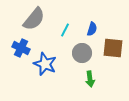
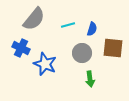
cyan line: moved 3 px right, 5 px up; rotated 48 degrees clockwise
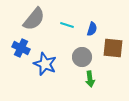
cyan line: moved 1 px left; rotated 32 degrees clockwise
gray circle: moved 4 px down
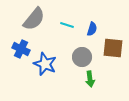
blue cross: moved 1 px down
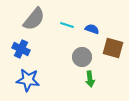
blue semicircle: rotated 88 degrees counterclockwise
brown square: rotated 10 degrees clockwise
blue star: moved 17 px left, 16 px down; rotated 15 degrees counterclockwise
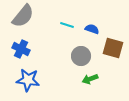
gray semicircle: moved 11 px left, 3 px up
gray circle: moved 1 px left, 1 px up
green arrow: rotated 77 degrees clockwise
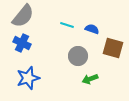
blue cross: moved 1 px right, 6 px up
gray circle: moved 3 px left
blue star: moved 2 px up; rotated 25 degrees counterclockwise
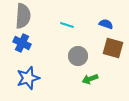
gray semicircle: rotated 35 degrees counterclockwise
blue semicircle: moved 14 px right, 5 px up
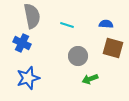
gray semicircle: moved 9 px right; rotated 15 degrees counterclockwise
blue semicircle: rotated 16 degrees counterclockwise
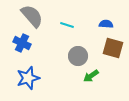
gray semicircle: rotated 30 degrees counterclockwise
green arrow: moved 1 px right, 3 px up; rotated 14 degrees counterclockwise
